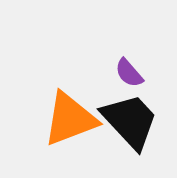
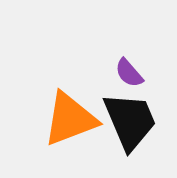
black trapezoid: rotated 20 degrees clockwise
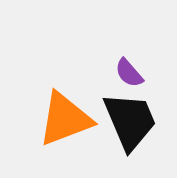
orange triangle: moved 5 px left
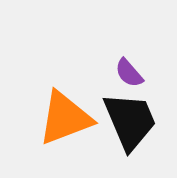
orange triangle: moved 1 px up
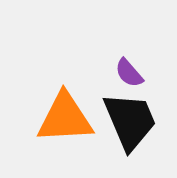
orange triangle: rotated 18 degrees clockwise
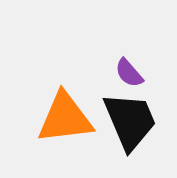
orange triangle: rotated 4 degrees counterclockwise
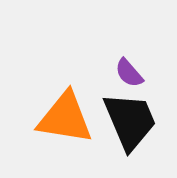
orange triangle: rotated 16 degrees clockwise
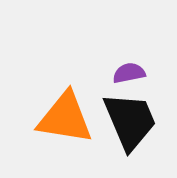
purple semicircle: rotated 120 degrees clockwise
